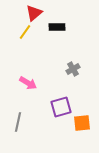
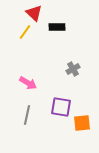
red triangle: rotated 36 degrees counterclockwise
purple square: rotated 25 degrees clockwise
gray line: moved 9 px right, 7 px up
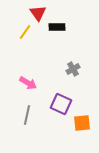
red triangle: moved 4 px right; rotated 12 degrees clockwise
purple square: moved 3 px up; rotated 15 degrees clockwise
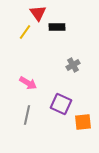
gray cross: moved 4 px up
orange square: moved 1 px right, 1 px up
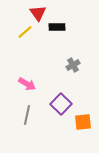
yellow line: rotated 14 degrees clockwise
pink arrow: moved 1 px left, 1 px down
purple square: rotated 20 degrees clockwise
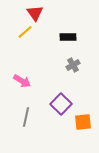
red triangle: moved 3 px left
black rectangle: moved 11 px right, 10 px down
pink arrow: moved 5 px left, 3 px up
gray line: moved 1 px left, 2 px down
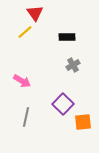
black rectangle: moved 1 px left
purple square: moved 2 px right
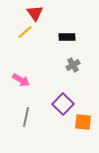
pink arrow: moved 1 px left, 1 px up
orange square: rotated 12 degrees clockwise
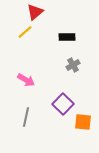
red triangle: moved 1 px up; rotated 24 degrees clockwise
pink arrow: moved 5 px right
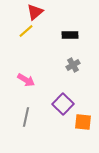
yellow line: moved 1 px right, 1 px up
black rectangle: moved 3 px right, 2 px up
